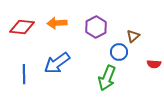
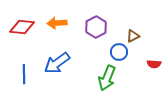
brown triangle: rotated 16 degrees clockwise
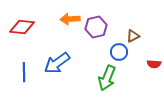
orange arrow: moved 13 px right, 4 px up
purple hexagon: rotated 15 degrees clockwise
blue line: moved 2 px up
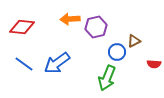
brown triangle: moved 1 px right, 5 px down
blue circle: moved 2 px left
blue line: moved 8 px up; rotated 54 degrees counterclockwise
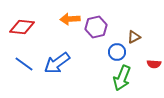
brown triangle: moved 4 px up
green arrow: moved 15 px right
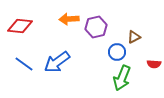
orange arrow: moved 1 px left
red diamond: moved 2 px left, 1 px up
blue arrow: moved 1 px up
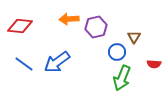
brown triangle: rotated 32 degrees counterclockwise
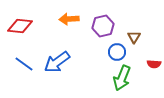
purple hexagon: moved 7 px right, 1 px up
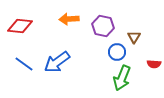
purple hexagon: rotated 25 degrees clockwise
